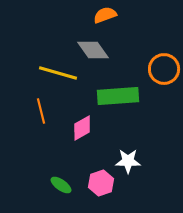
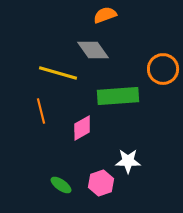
orange circle: moved 1 px left
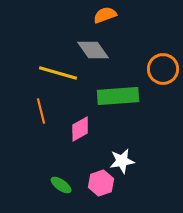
pink diamond: moved 2 px left, 1 px down
white star: moved 6 px left; rotated 10 degrees counterclockwise
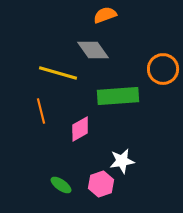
pink hexagon: moved 1 px down
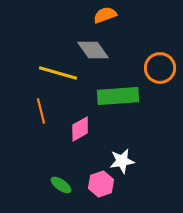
orange circle: moved 3 px left, 1 px up
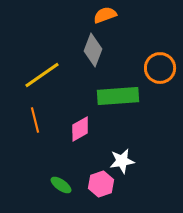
gray diamond: rotated 56 degrees clockwise
yellow line: moved 16 px left, 2 px down; rotated 51 degrees counterclockwise
orange line: moved 6 px left, 9 px down
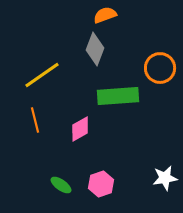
gray diamond: moved 2 px right, 1 px up
white star: moved 43 px right, 17 px down
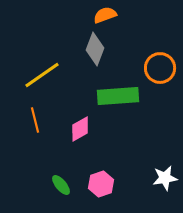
green ellipse: rotated 15 degrees clockwise
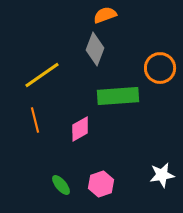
white star: moved 3 px left, 3 px up
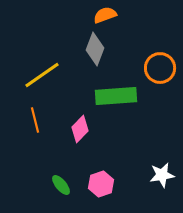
green rectangle: moved 2 px left
pink diamond: rotated 16 degrees counterclockwise
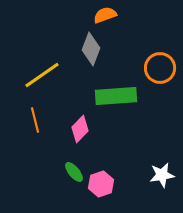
gray diamond: moved 4 px left
green ellipse: moved 13 px right, 13 px up
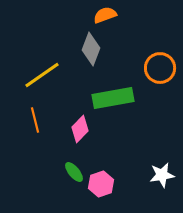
green rectangle: moved 3 px left, 2 px down; rotated 6 degrees counterclockwise
